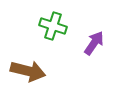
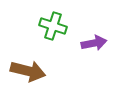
purple arrow: rotated 45 degrees clockwise
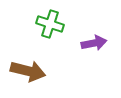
green cross: moved 3 px left, 2 px up
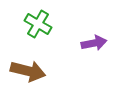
green cross: moved 12 px left; rotated 12 degrees clockwise
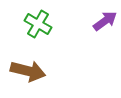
purple arrow: moved 11 px right, 22 px up; rotated 25 degrees counterclockwise
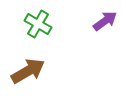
brown arrow: rotated 44 degrees counterclockwise
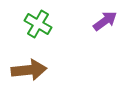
brown arrow: moved 1 px right, 1 px up; rotated 24 degrees clockwise
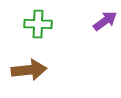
green cross: rotated 28 degrees counterclockwise
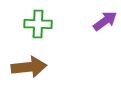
brown arrow: moved 3 px up
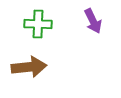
purple arrow: moved 12 px left; rotated 100 degrees clockwise
